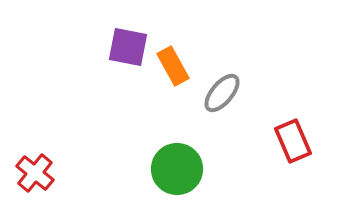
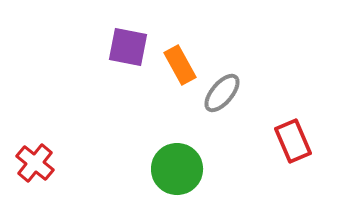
orange rectangle: moved 7 px right, 1 px up
red cross: moved 10 px up
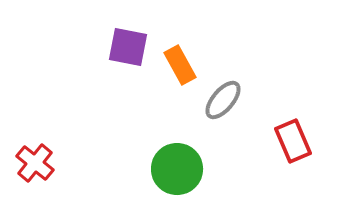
gray ellipse: moved 1 px right, 7 px down
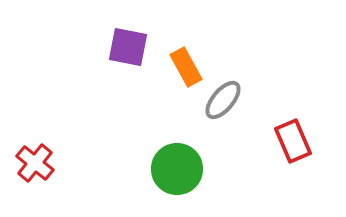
orange rectangle: moved 6 px right, 2 px down
